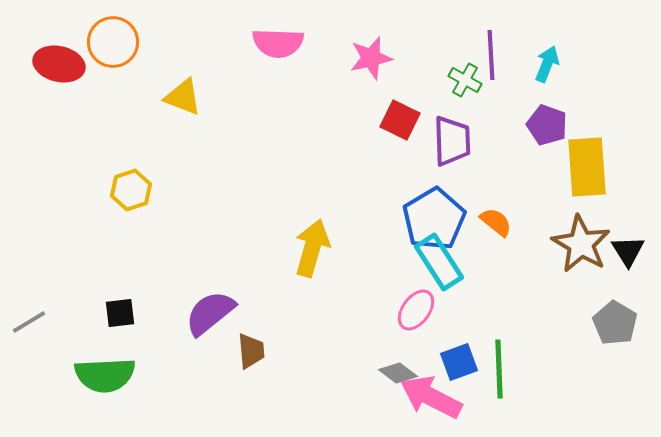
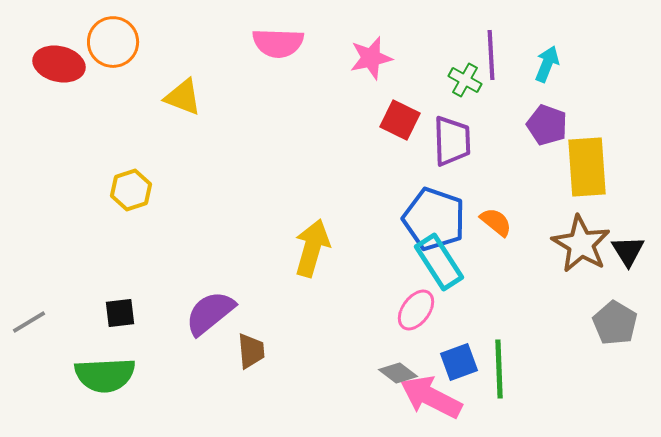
blue pentagon: rotated 22 degrees counterclockwise
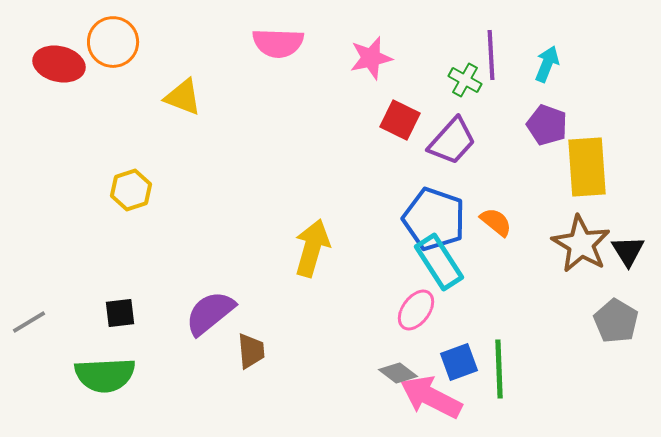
purple trapezoid: rotated 44 degrees clockwise
gray pentagon: moved 1 px right, 2 px up
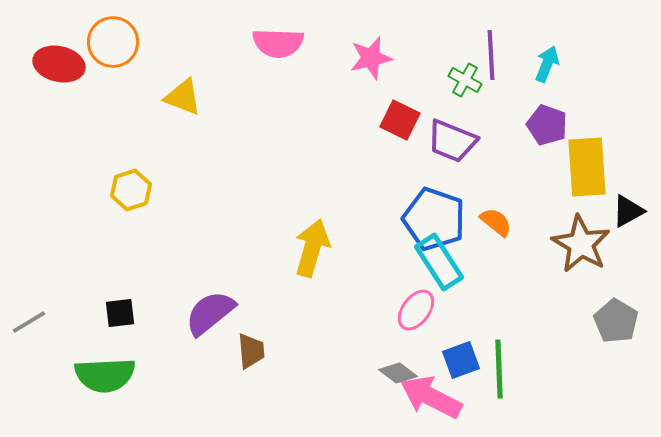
purple trapezoid: rotated 70 degrees clockwise
black triangle: moved 40 px up; rotated 33 degrees clockwise
blue square: moved 2 px right, 2 px up
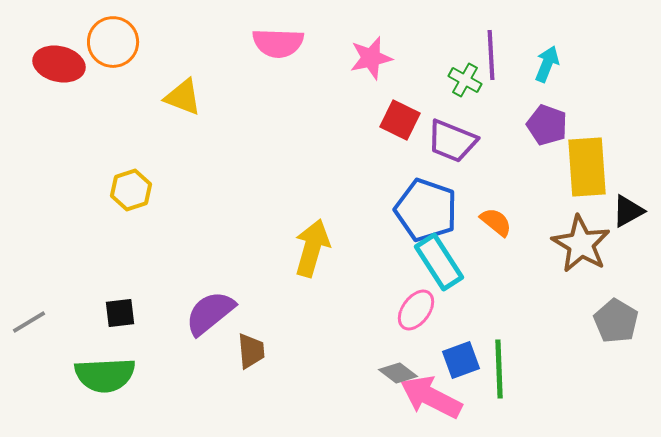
blue pentagon: moved 8 px left, 9 px up
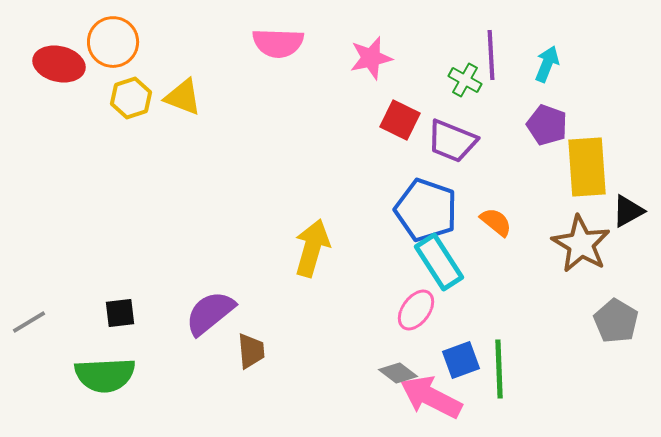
yellow hexagon: moved 92 px up
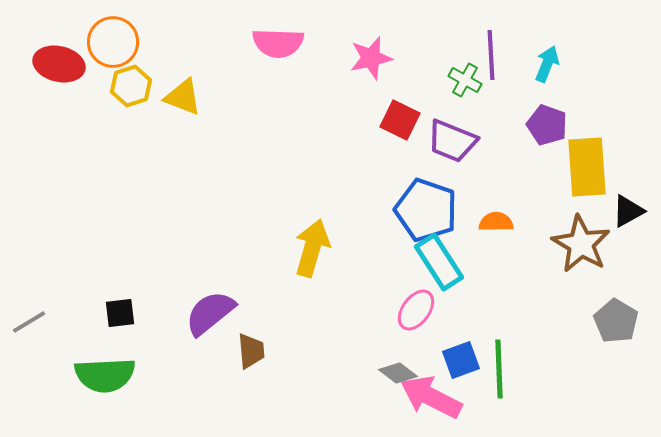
yellow hexagon: moved 12 px up
orange semicircle: rotated 40 degrees counterclockwise
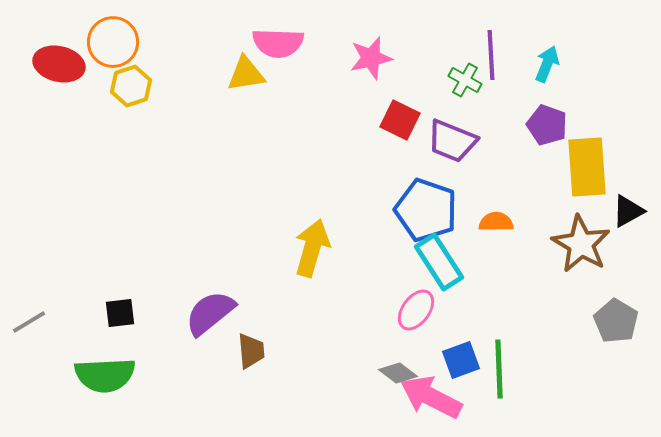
yellow triangle: moved 63 px right, 23 px up; rotated 30 degrees counterclockwise
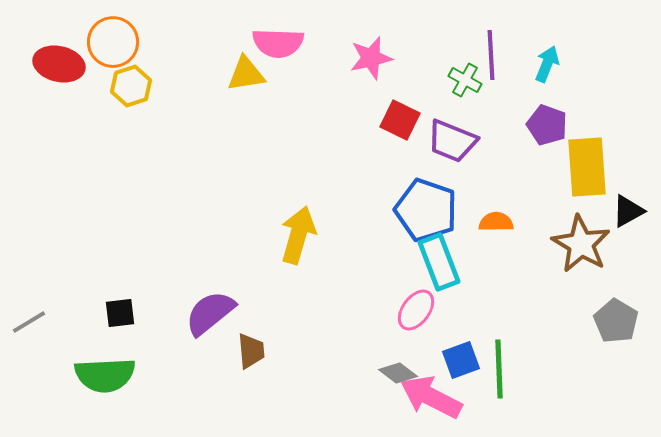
yellow arrow: moved 14 px left, 13 px up
cyan rectangle: rotated 12 degrees clockwise
